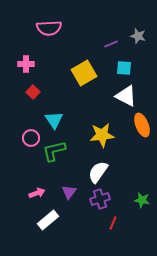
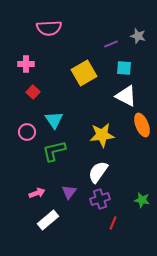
pink circle: moved 4 px left, 6 px up
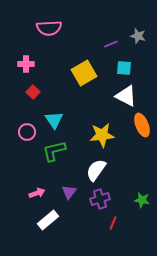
white semicircle: moved 2 px left, 2 px up
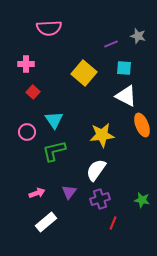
yellow square: rotated 20 degrees counterclockwise
white rectangle: moved 2 px left, 2 px down
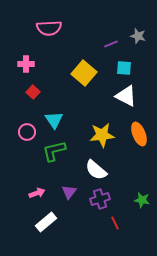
orange ellipse: moved 3 px left, 9 px down
white semicircle: rotated 85 degrees counterclockwise
red line: moved 2 px right; rotated 48 degrees counterclockwise
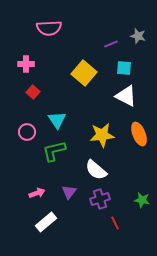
cyan triangle: moved 3 px right
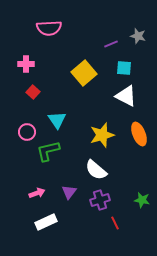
yellow square: rotated 10 degrees clockwise
yellow star: rotated 10 degrees counterclockwise
green L-shape: moved 6 px left
purple cross: moved 1 px down
white rectangle: rotated 15 degrees clockwise
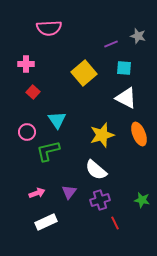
white triangle: moved 2 px down
